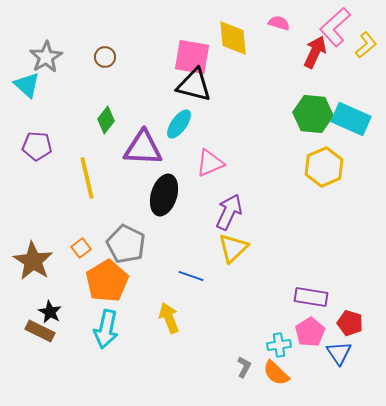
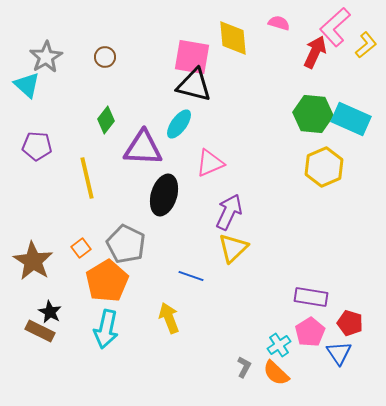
cyan cross: rotated 25 degrees counterclockwise
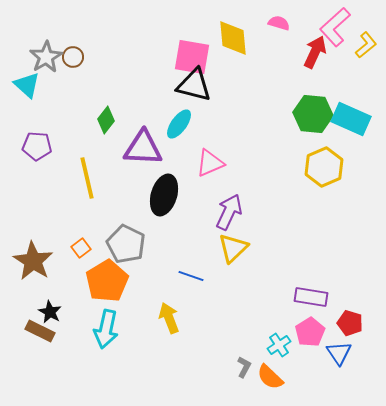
brown circle: moved 32 px left
orange semicircle: moved 6 px left, 4 px down
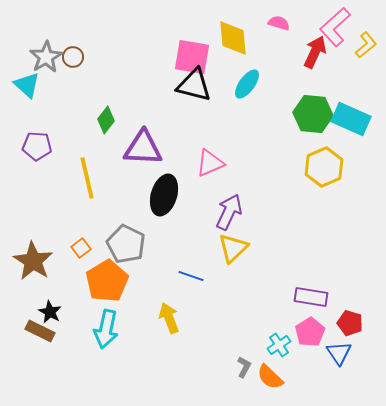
cyan ellipse: moved 68 px right, 40 px up
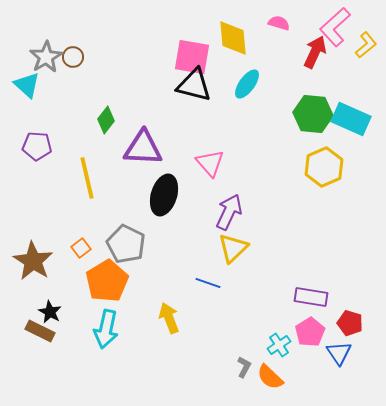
pink triangle: rotated 48 degrees counterclockwise
blue line: moved 17 px right, 7 px down
